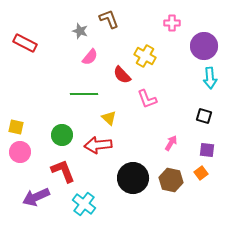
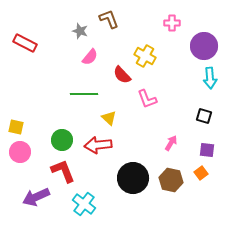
green circle: moved 5 px down
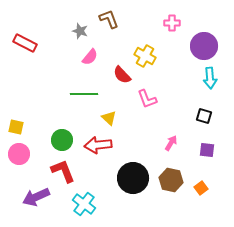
pink circle: moved 1 px left, 2 px down
orange square: moved 15 px down
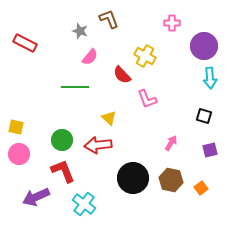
green line: moved 9 px left, 7 px up
purple square: moved 3 px right; rotated 21 degrees counterclockwise
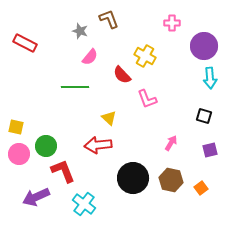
green circle: moved 16 px left, 6 px down
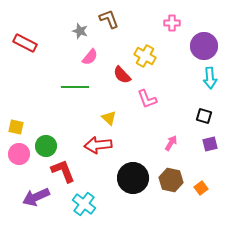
purple square: moved 6 px up
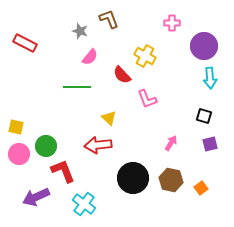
green line: moved 2 px right
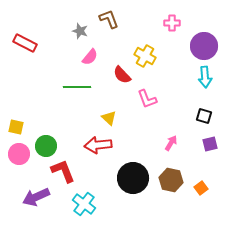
cyan arrow: moved 5 px left, 1 px up
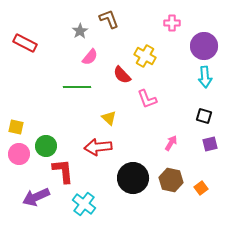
gray star: rotated 21 degrees clockwise
red arrow: moved 2 px down
red L-shape: rotated 16 degrees clockwise
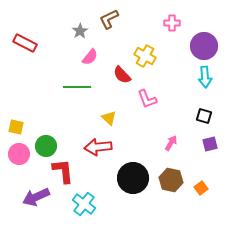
brown L-shape: rotated 95 degrees counterclockwise
